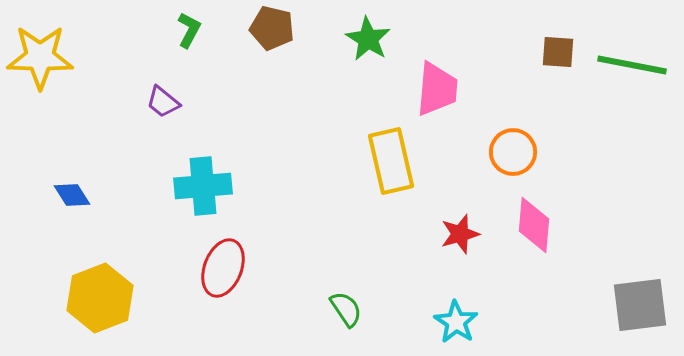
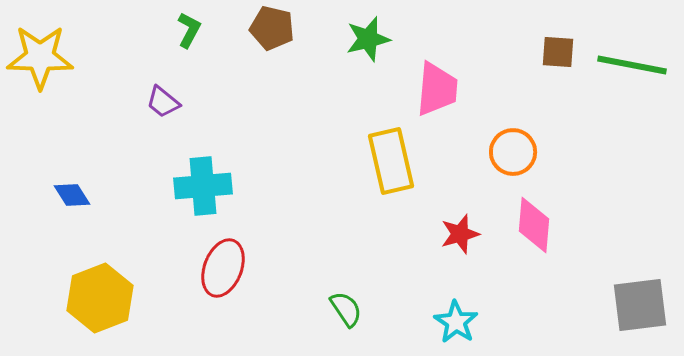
green star: rotated 27 degrees clockwise
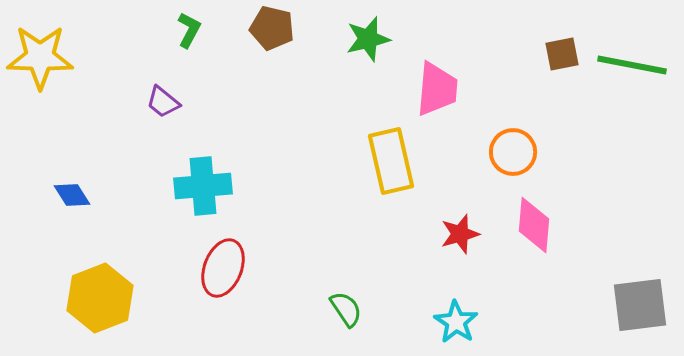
brown square: moved 4 px right, 2 px down; rotated 15 degrees counterclockwise
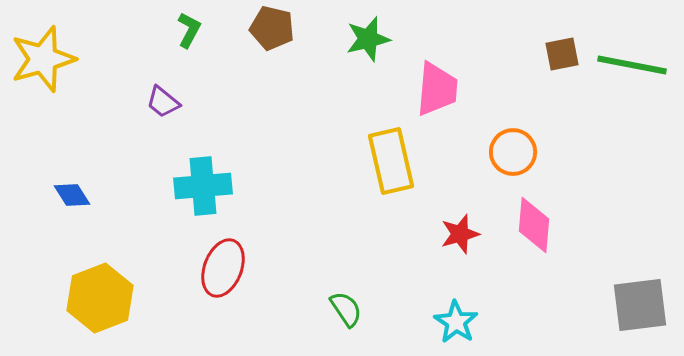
yellow star: moved 3 px right, 2 px down; rotated 18 degrees counterclockwise
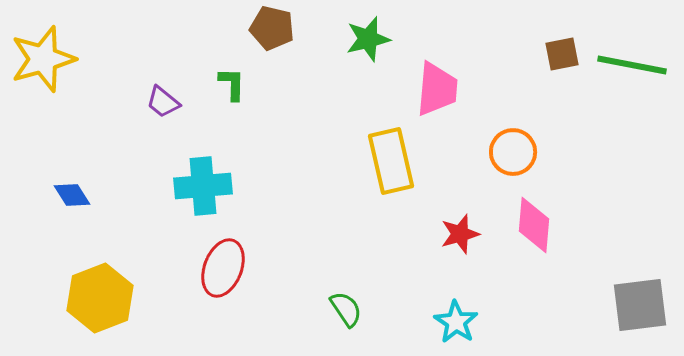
green L-shape: moved 43 px right, 54 px down; rotated 27 degrees counterclockwise
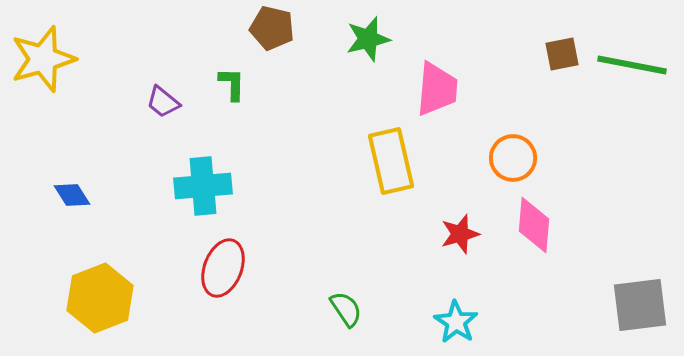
orange circle: moved 6 px down
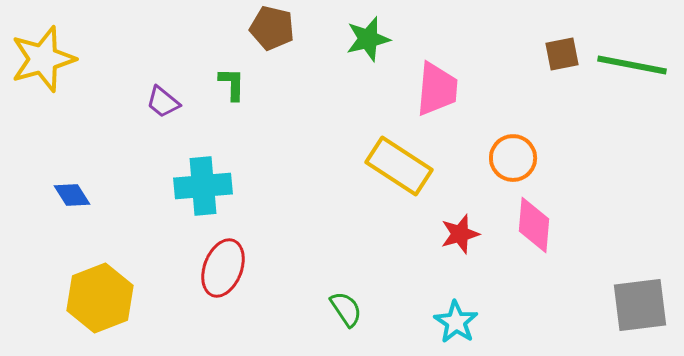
yellow rectangle: moved 8 px right, 5 px down; rotated 44 degrees counterclockwise
